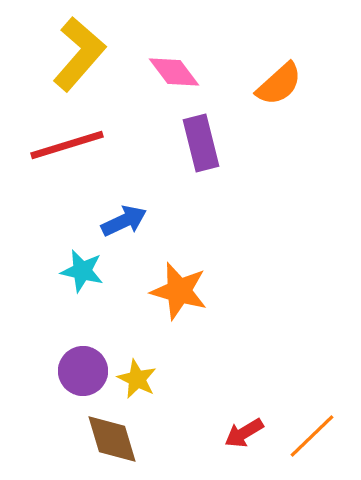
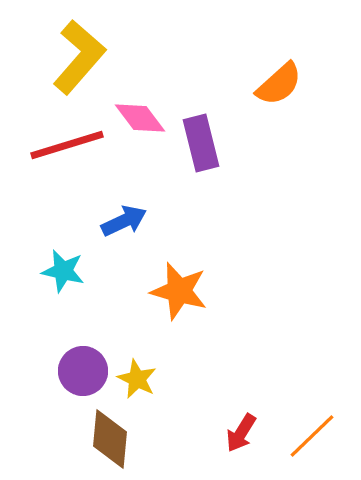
yellow L-shape: moved 3 px down
pink diamond: moved 34 px left, 46 px down
cyan star: moved 19 px left
red arrow: moved 3 px left; rotated 27 degrees counterclockwise
brown diamond: moved 2 px left; rotated 22 degrees clockwise
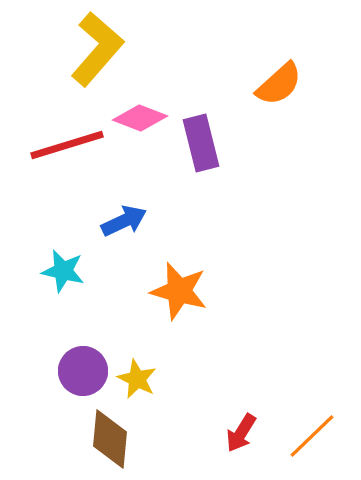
yellow L-shape: moved 18 px right, 8 px up
pink diamond: rotated 32 degrees counterclockwise
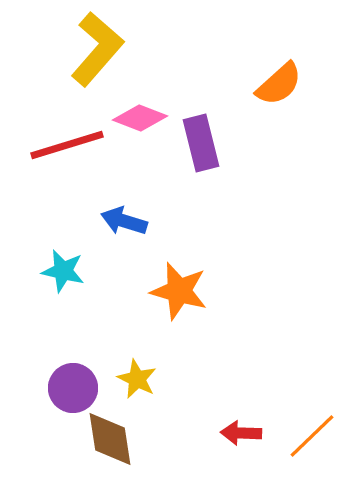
blue arrow: rotated 138 degrees counterclockwise
purple circle: moved 10 px left, 17 px down
red arrow: rotated 60 degrees clockwise
brown diamond: rotated 14 degrees counterclockwise
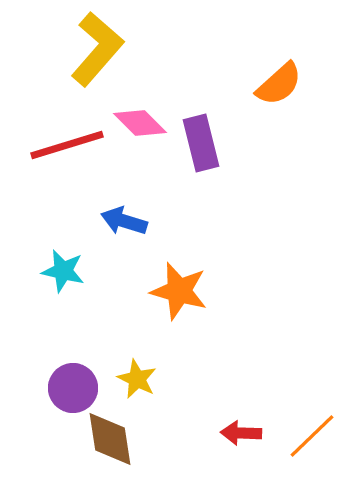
pink diamond: moved 5 px down; rotated 24 degrees clockwise
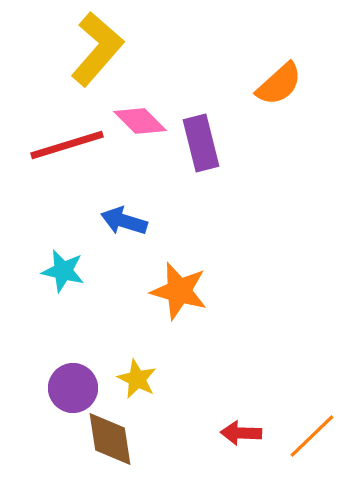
pink diamond: moved 2 px up
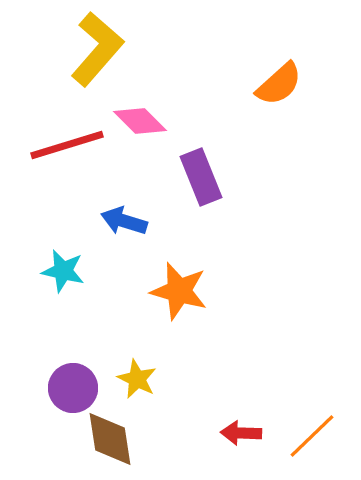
purple rectangle: moved 34 px down; rotated 8 degrees counterclockwise
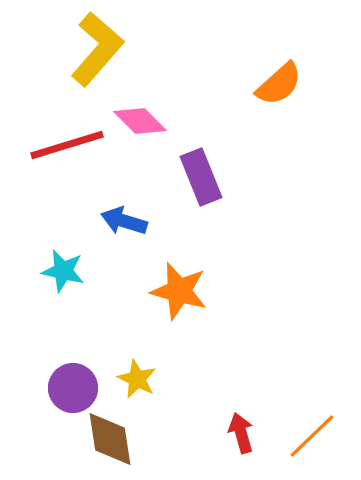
red arrow: rotated 72 degrees clockwise
